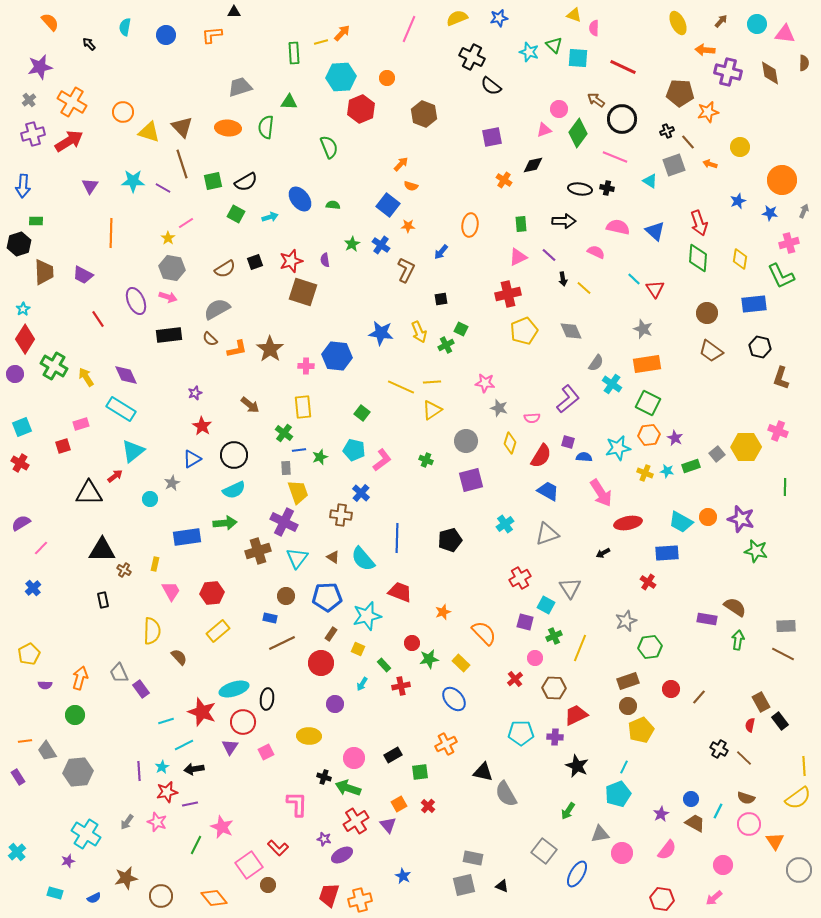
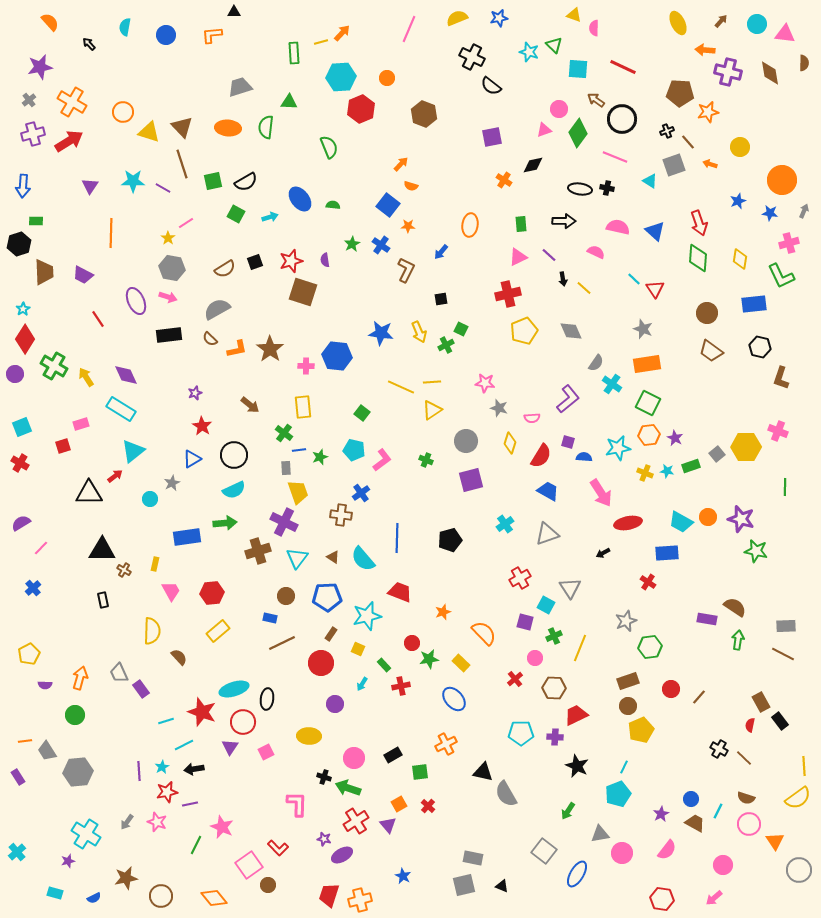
cyan square at (578, 58): moved 11 px down
blue cross at (361, 493): rotated 12 degrees clockwise
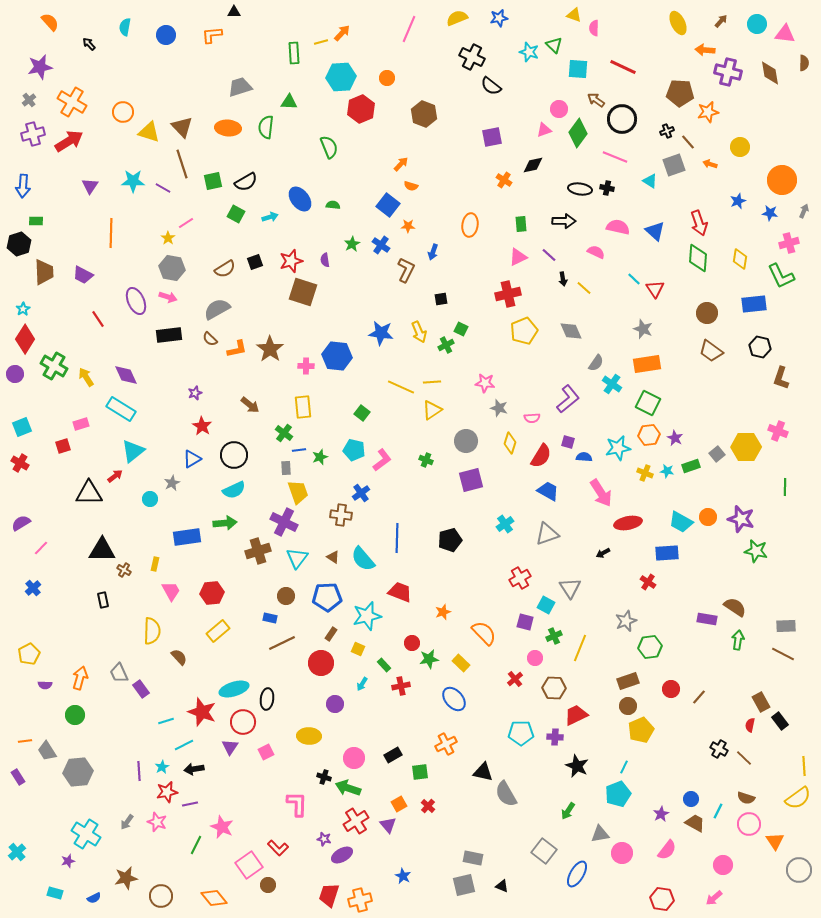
blue arrow at (441, 252): moved 8 px left; rotated 21 degrees counterclockwise
